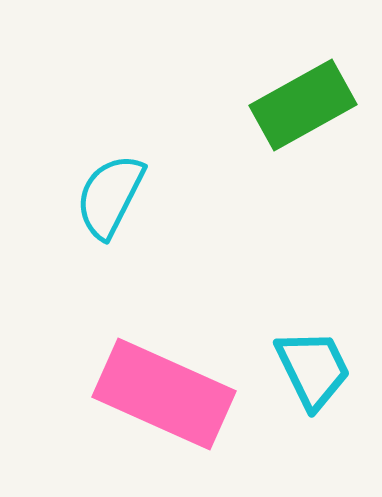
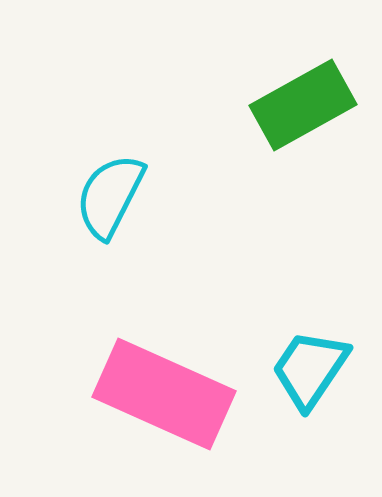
cyan trapezoid: moved 3 px left; rotated 120 degrees counterclockwise
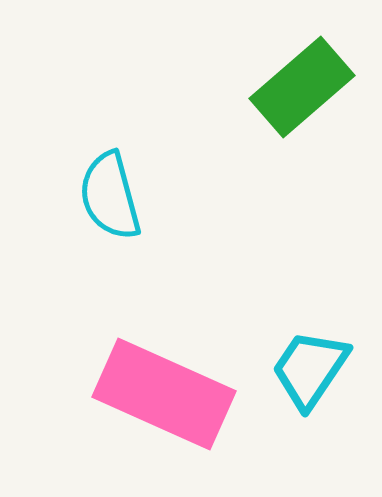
green rectangle: moved 1 px left, 18 px up; rotated 12 degrees counterclockwise
cyan semicircle: rotated 42 degrees counterclockwise
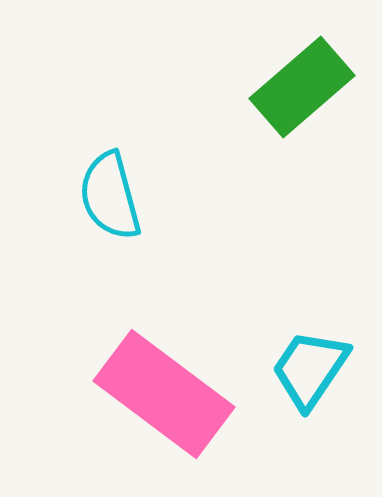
pink rectangle: rotated 13 degrees clockwise
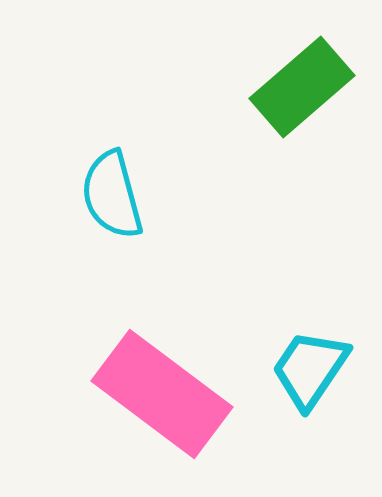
cyan semicircle: moved 2 px right, 1 px up
pink rectangle: moved 2 px left
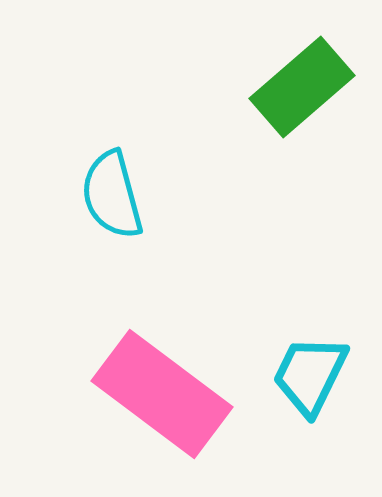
cyan trapezoid: moved 6 px down; rotated 8 degrees counterclockwise
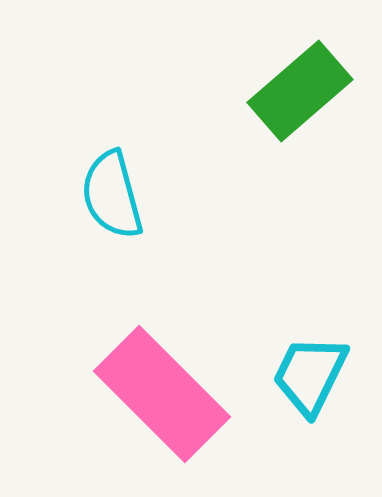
green rectangle: moved 2 px left, 4 px down
pink rectangle: rotated 8 degrees clockwise
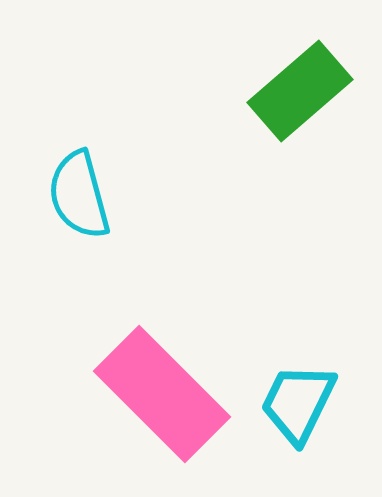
cyan semicircle: moved 33 px left
cyan trapezoid: moved 12 px left, 28 px down
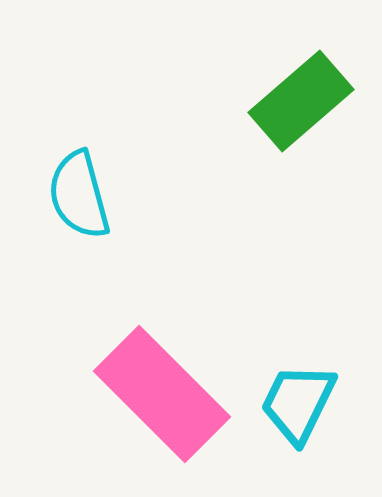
green rectangle: moved 1 px right, 10 px down
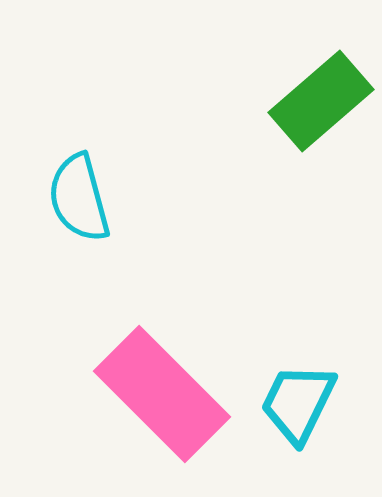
green rectangle: moved 20 px right
cyan semicircle: moved 3 px down
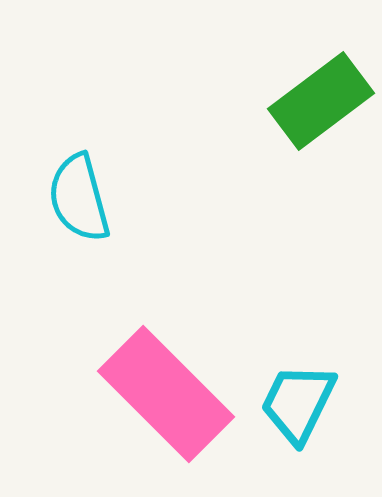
green rectangle: rotated 4 degrees clockwise
pink rectangle: moved 4 px right
